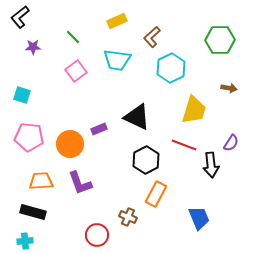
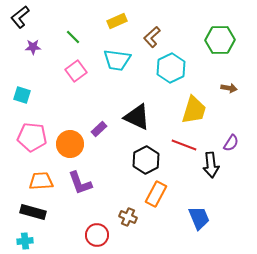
purple rectangle: rotated 21 degrees counterclockwise
pink pentagon: moved 3 px right
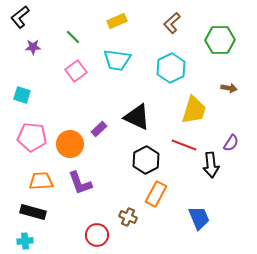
brown L-shape: moved 20 px right, 14 px up
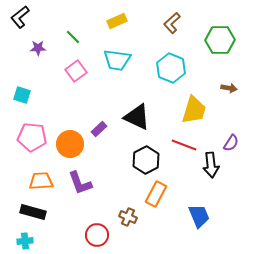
purple star: moved 5 px right, 1 px down
cyan hexagon: rotated 12 degrees counterclockwise
blue trapezoid: moved 2 px up
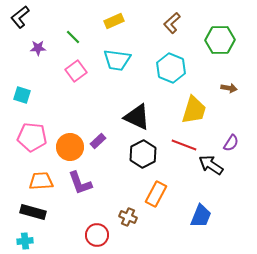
yellow rectangle: moved 3 px left
purple rectangle: moved 1 px left, 12 px down
orange circle: moved 3 px down
black hexagon: moved 3 px left, 6 px up
black arrow: rotated 130 degrees clockwise
blue trapezoid: moved 2 px right; rotated 45 degrees clockwise
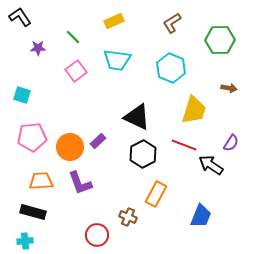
black L-shape: rotated 95 degrees clockwise
brown L-shape: rotated 10 degrees clockwise
pink pentagon: rotated 12 degrees counterclockwise
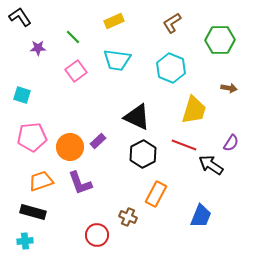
orange trapezoid: rotated 15 degrees counterclockwise
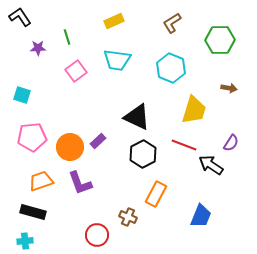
green line: moved 6 px left; rotated 28 degrees clockwise
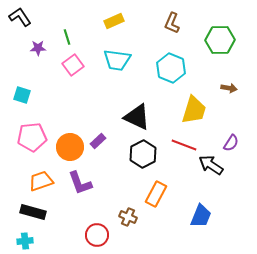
brown L-shape: rotated 35 degrees counterclockwise
pink square: moved 3 px left, 6 px up
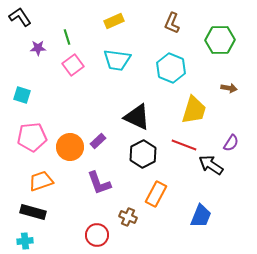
purple L-shape: moved 19 px right
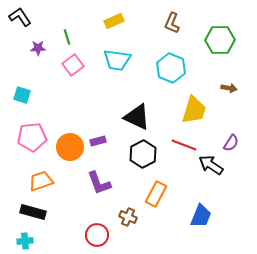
purple rectangle: rotated 28 degrees clockwise
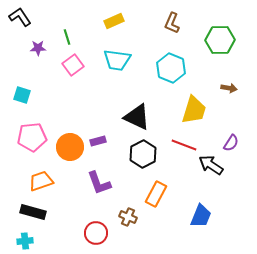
red circle: moved 1 px left, 2 px up
